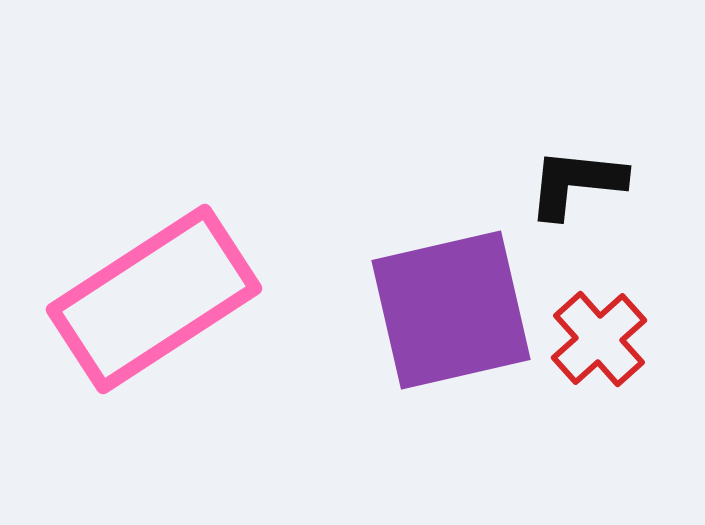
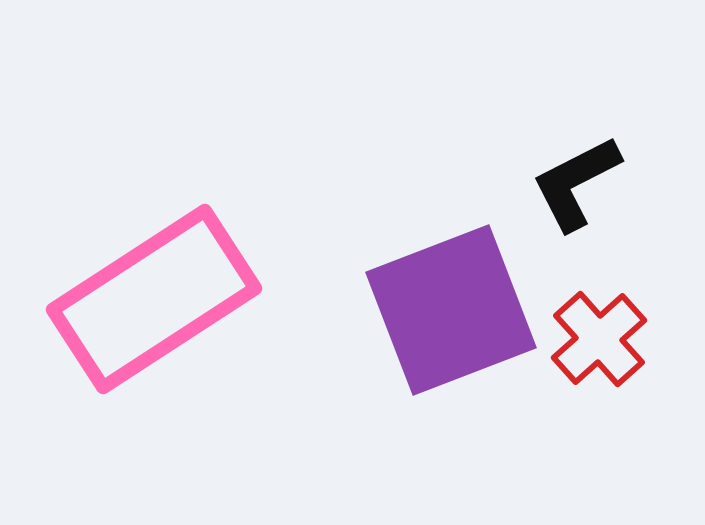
black L-shape: rotated 33 degrees counterclockwise
purple square: rotated 8 degrees counterclockwise
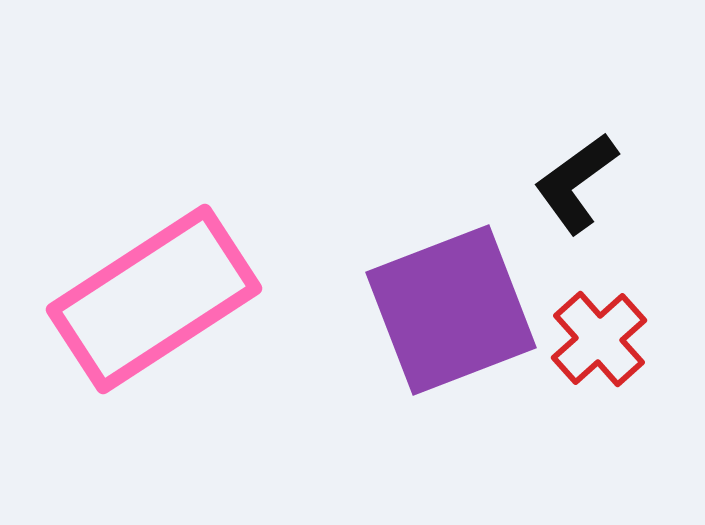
black L-shape: rotated 9 degrees counterclockwise
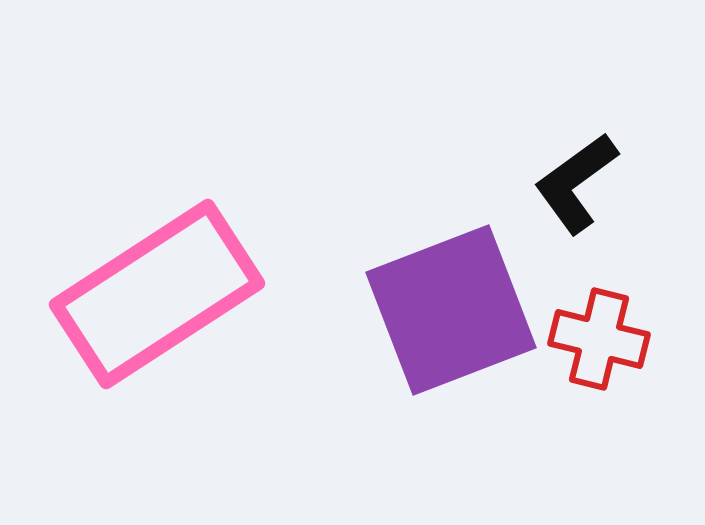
pink rectangle: moved 3 px right, 5 px up
red cross: rotated 34 degrees counterclockwise
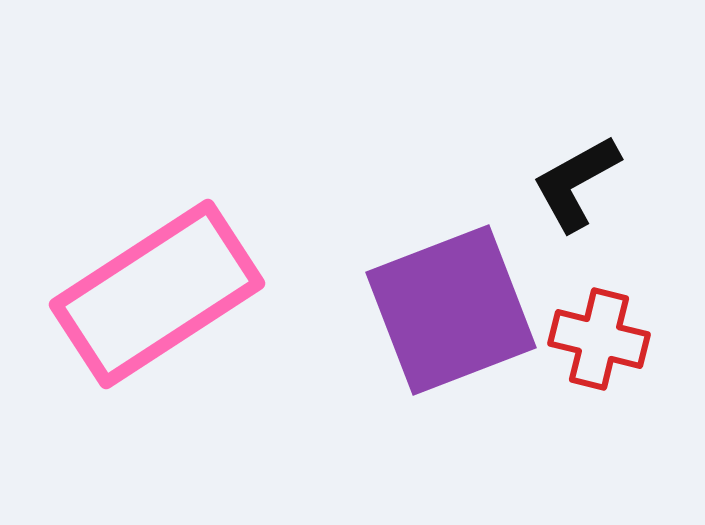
black L-shape: rotated 7 degrees clockwise
